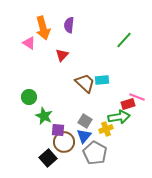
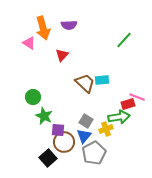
purple semicircle: rotated 98 degrees counterclockwise
green circle: moved 4 px right
gray square: moved 1 px right
gray pentagon: moved 1 px left; rotated 15 degrees clockwise
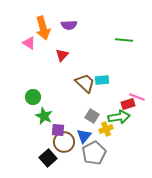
green line: rotated 54 degrees clockwise
gray square: moved 6 px right, 5 px up
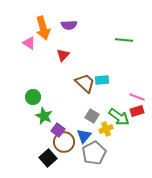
red triangle: moved 1 px right
red rectangle: moved 9 px right, 7 px down
green arrow: rotated 45 degrees clockwise
purple square: rotated 32 degrees clockwise
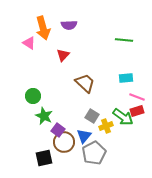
cyan rectangle: moved 24 px right, 2 px up
green circle: moved 1 px up
green arrow: moved 4 px right
yellow cross: moved 3 px up
black square: moved 4 px left; rotated 30 degrees clockwise
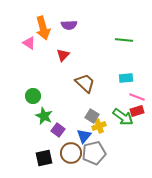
yellow cross: moved 7 px left
brown circle: moved 7 px right, 11 px down
gray pentagon: rotated 15 degrees clockwise
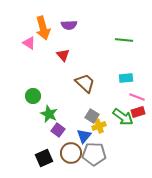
red triangle: rotated 24 degrees counterclockwise
red rectangle: moved 1 px right, 1 px down
green star: moved 5 px right, 2 px up
gray pentagon: moved 1 px down; rotated 15 degrees clockwise
black square: rotated 12 degrees counterclockwise
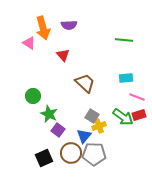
red rectangle: moved 1 px right, 3 px down
